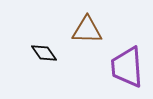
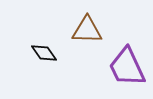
purple trapezoid: rotated 21 degrees counterclockwise
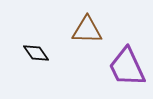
black diamond: moved 8 px left
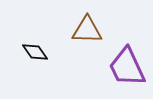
black diamond: moved 1 px left, 1 px up
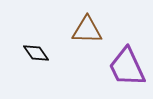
black diamond: moved 1 px right, 1 px down
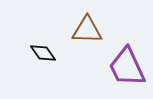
black diamond: moved 7 px right
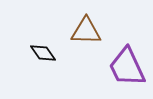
brown triangle: moved 1 px left, 1 px down
